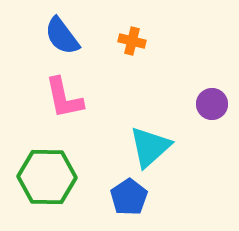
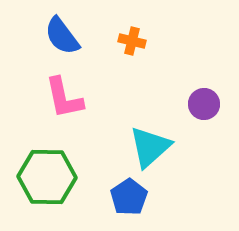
purple circle: moved 8 px left
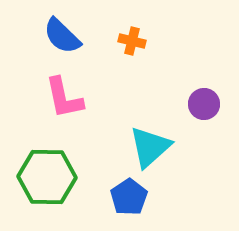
blue semicircle: rotated 9 degrees counterclockwise
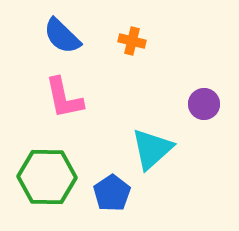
cyan triangle: moved 2 px right, 2 px down
blue pentagon: moved 17 px left, 4 px up
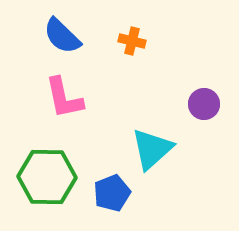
blue pentagon: rotated 12 degrees clockwise
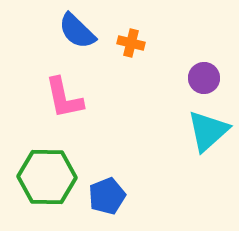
blue semicircle: moved 15 px right, 5 px up
orange cross: moved 1 px left, 2 px down
purple circle: moved 26 px up
cyan triangle: moved 56 px right, 18 px up
blue pentagon: moved 5 px left, 3 px down
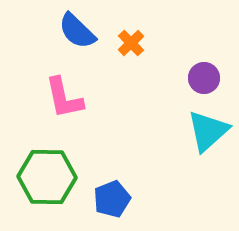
orange cross: rotated 32 degrees clockwise
blue pentagon: moved 5 px right, 3 px down
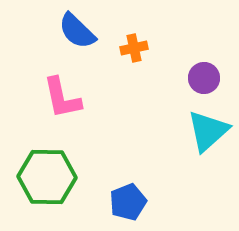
orange cross: moved 3 px right, 5 px down; rotated 32 degrees clockwise
pink L-shape: moved 2 px left
blue pentagon: moved 16 px right, 3 px down
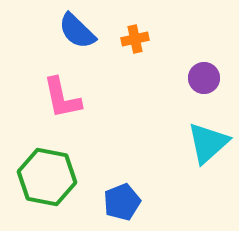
orange cross: moved 1 px right, 9 px up
cyan triangle: moved 12 px down
green hexagon: rotated 10 degrees clockwise
blue pentagon: moved 6 px left
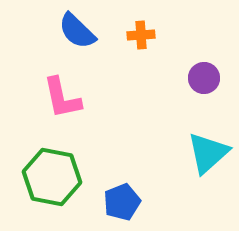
orange cross: moved 6 px right, 4 px up; rotated 8 degrees clockwise
cyan triangle: moved 10 px down
green hexagon: moved 5 px right
